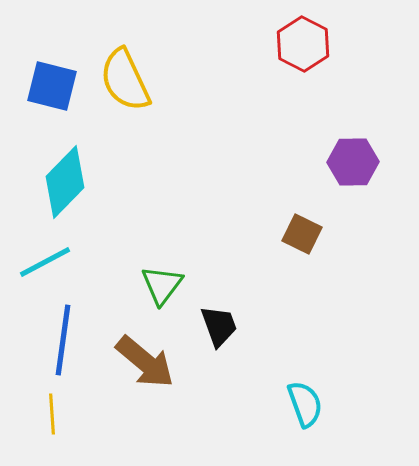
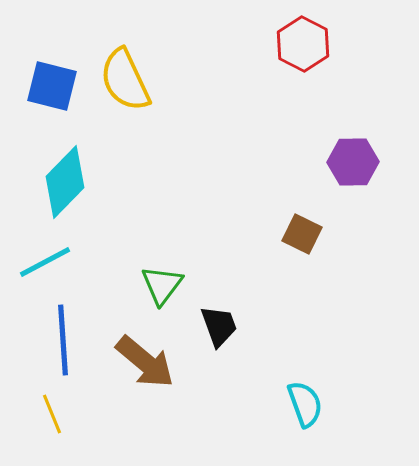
blue line: rotated 12 degrees counterclockwise
yellow line: rotated 18 degrees counterclockwise
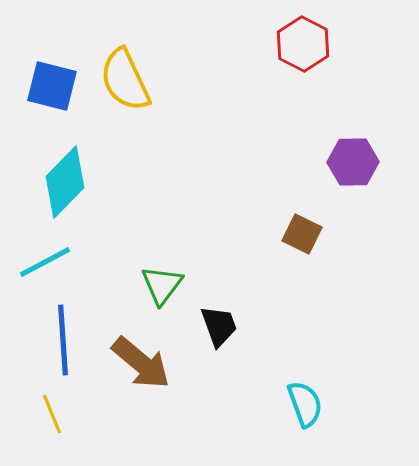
brown arrow: moved 4 px left, 1 px down
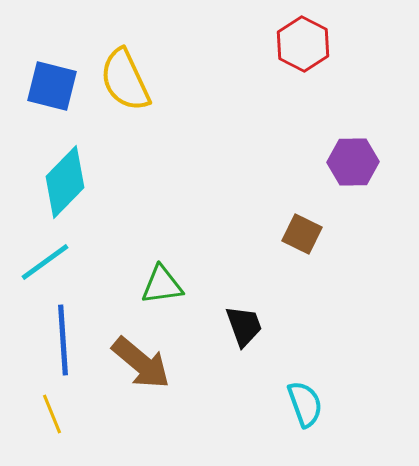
cyan line: rotated 8 degrees counterclockwise
green triangle: rotated 45 degrees clockwise
black trapezoid: moved 25 px right
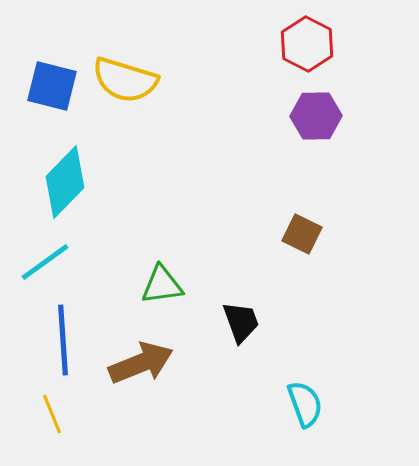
red hexagon: moved 4 px right
yellow semicircle: rotated 48 degrees counterclockwise
purple hexagon: moved 37 px left, 46 px up
black trapezoid: moved 3 px left, 4 px up
brown arrow: rotated 62 degrees counterclockwise
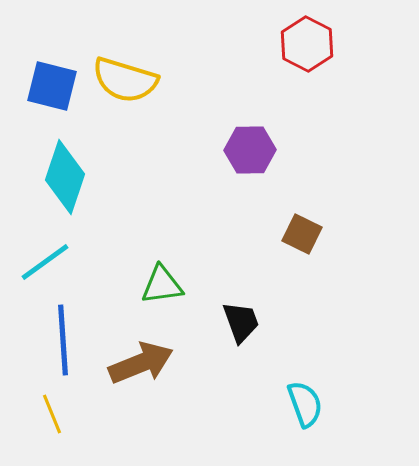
purple hexagon: moved 66 px left, 34 px down
cyan diamond: moved 5 px up; rotated 26 degrees counterclockwise
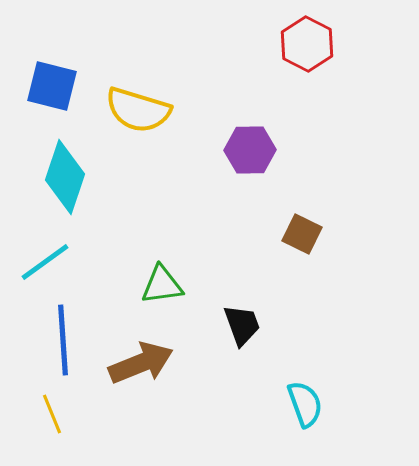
yellow semicircle: moved 13 px right, 30 px down
black trapezoid: moved 1 px right, 3 px down
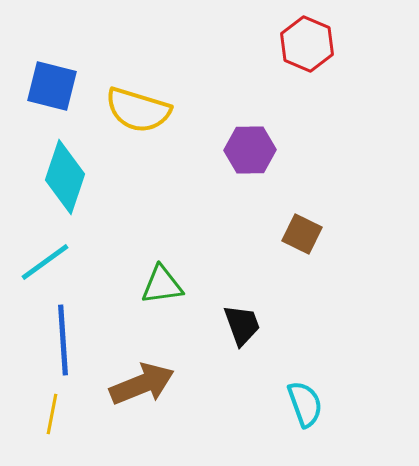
red hexagon: rotated 4 degrees counterclockwise
brown arrow: moved 1 px right, 21 px down
yellow line: rotated 33 degrees clockwise
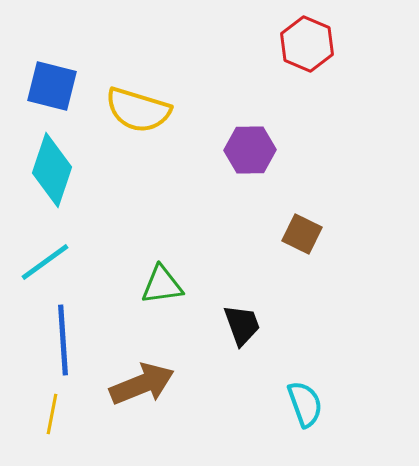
cyan diamond: moved 13 px left, 7 px up
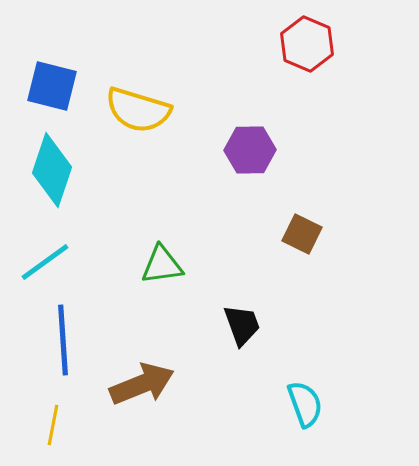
green triangle: moved 20 px up
yellow line: moved 1 px right, 11 px down
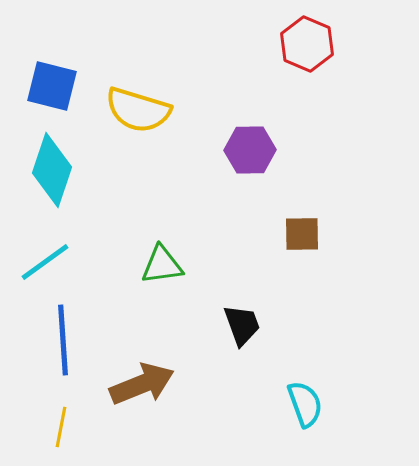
brown square: rotated 27 degrees counterclockwise
yellow line: moved 8 px right, 2 px down
